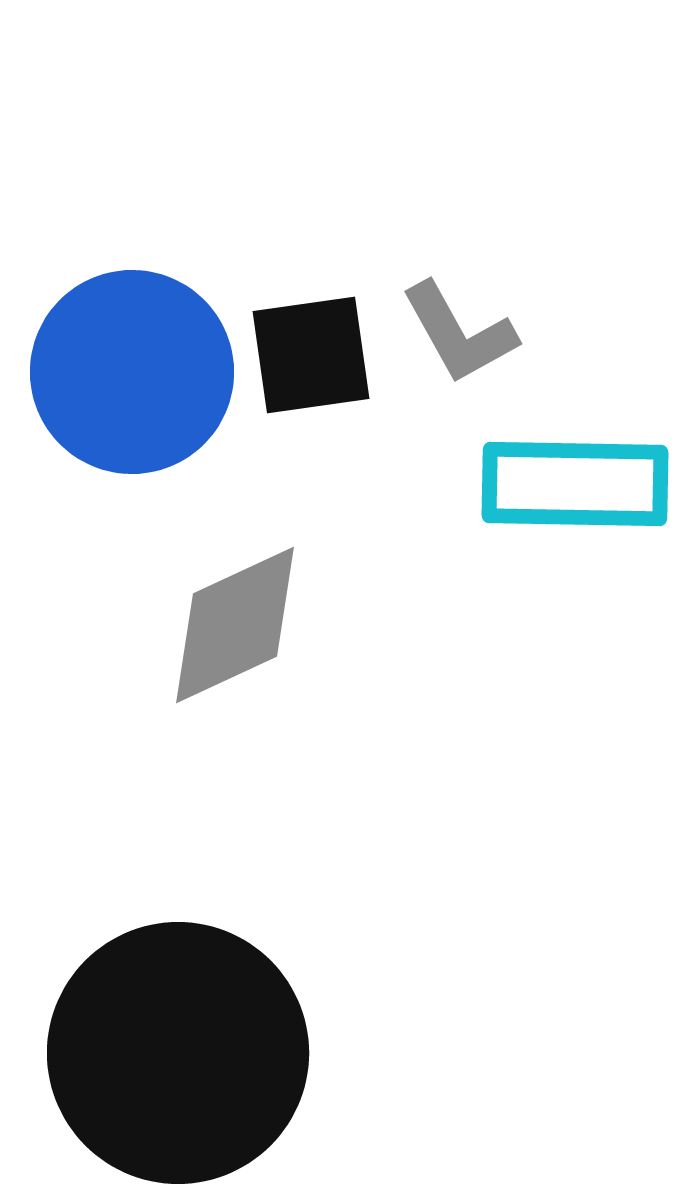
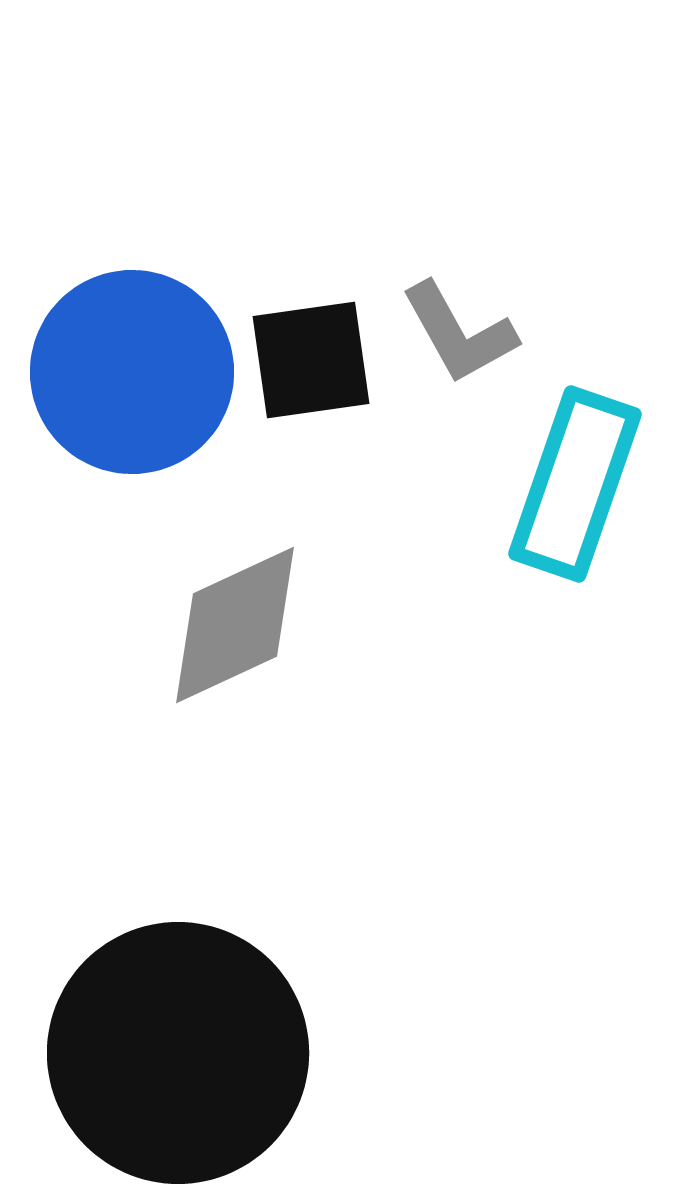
black square: moved 5 px down
cyan rectangle: rotated 72 degrees counterclockwise
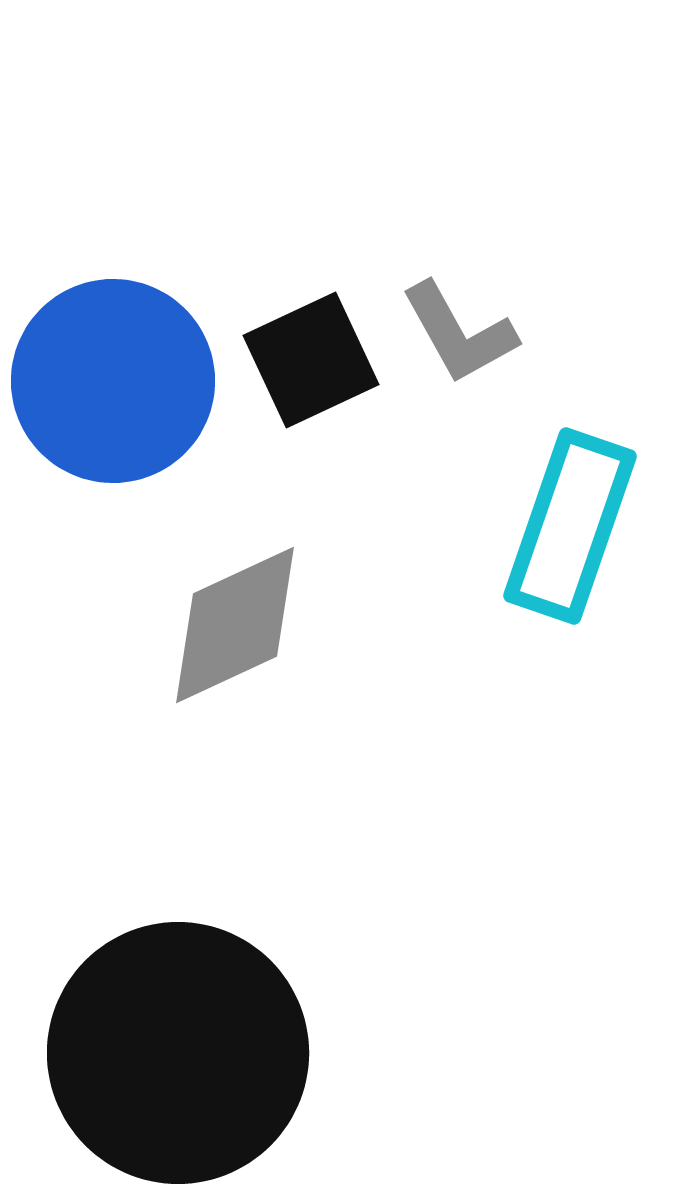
black square: rotated 17 degrees counterclockwise
blue circle: moved 19 px left, 9 px down
cyan rectangle: moved 5 px left, 42 px down
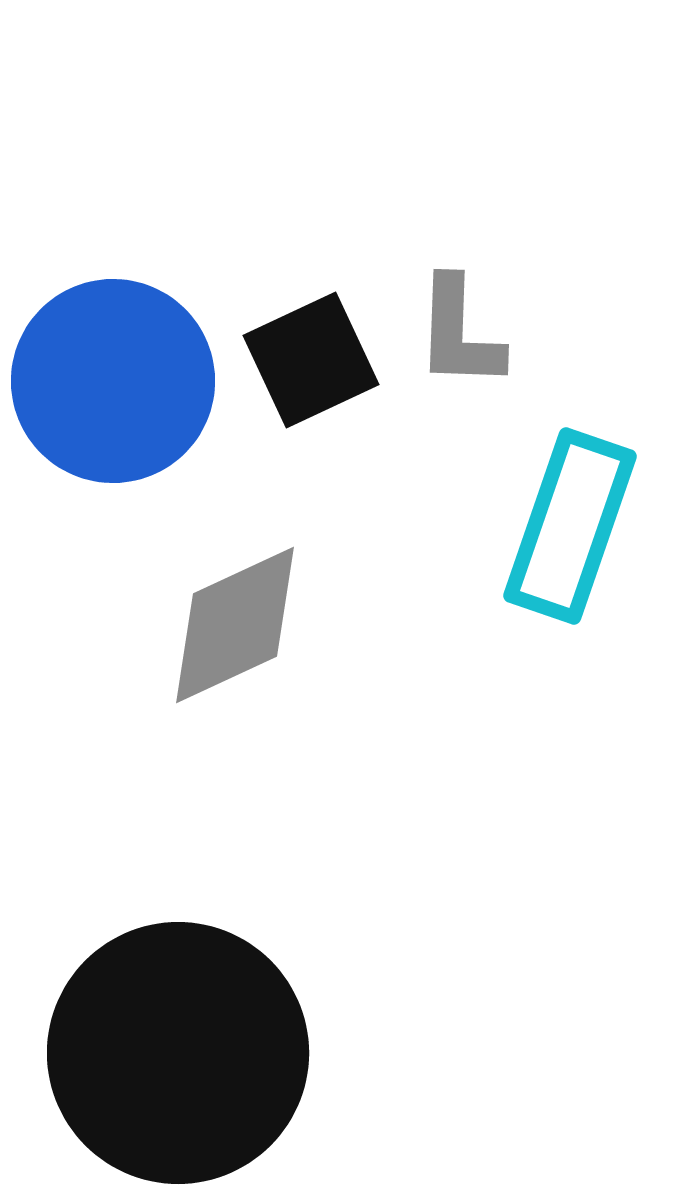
gray L-shape: rotated 31 degrees clockwise
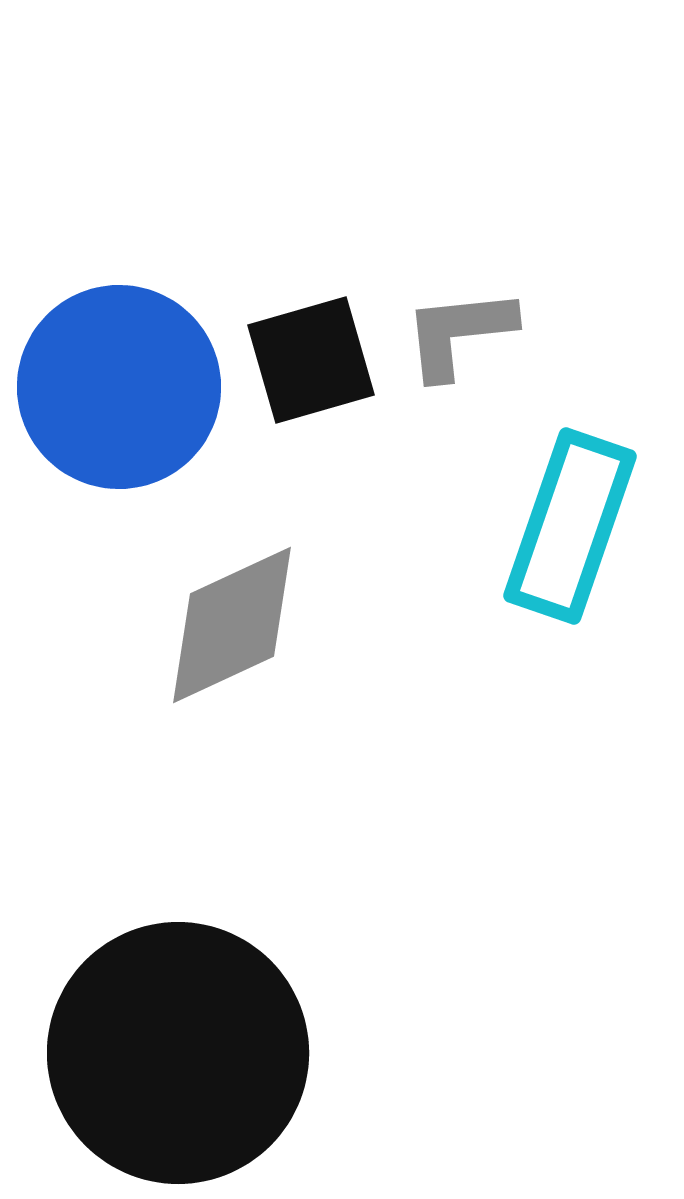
gray L-shape: rotated 82 degrees clockwise
black square: rotated 9 degrees clockwise
blue circle: moved 6 px right, 6 px down
gray diamond: moved 3 px left
